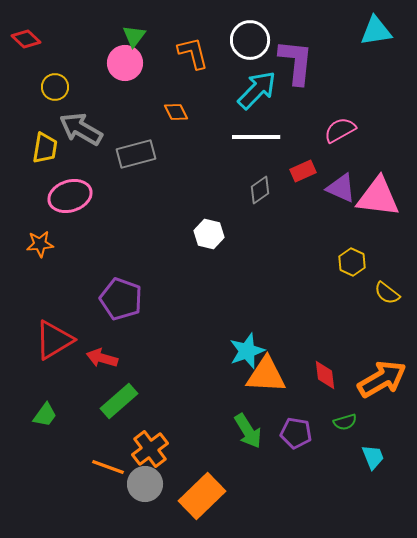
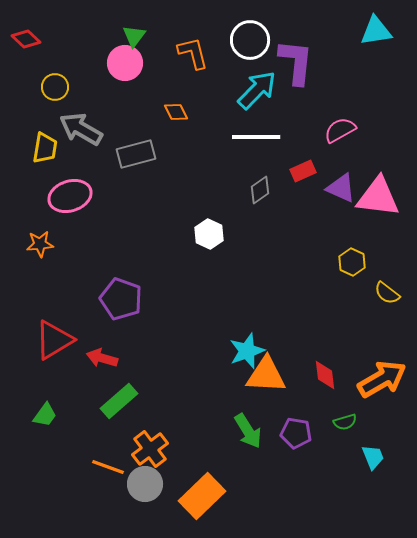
white hexagon at (209, 234): rotated 12 degrees clockwise
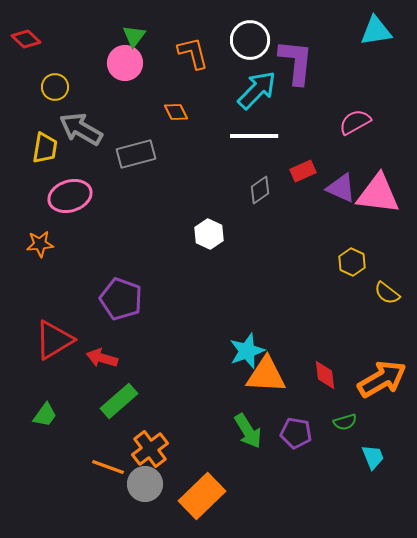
pink semicircle at (340, 130): moved 15 px right, 8 px up
white line at (256, 137): moved 2 px left, 1 px up
pink triangle at (378, 197): moved 3 px up
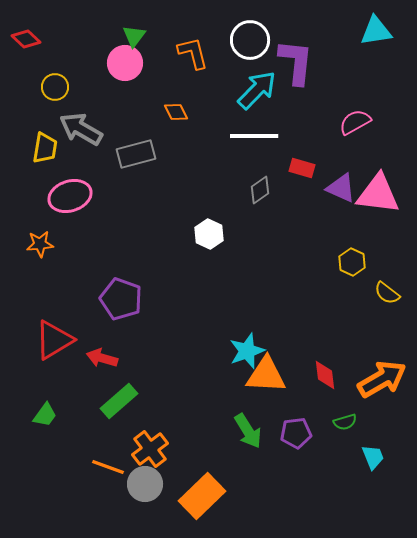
red rectangle at (303, 171): moved 1 px left, 3 px up; rotated 40 degrees clockwise
purple pentagon at (296, 433): rotated 16 degrees counterclockwise
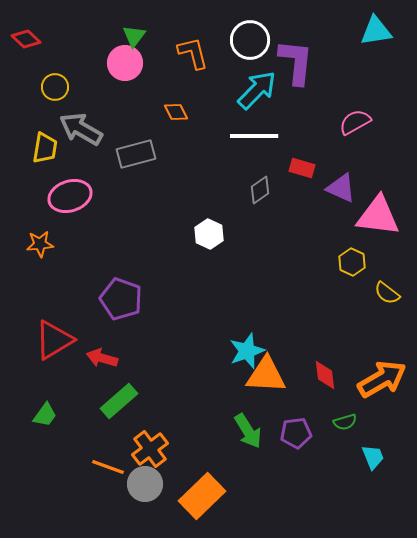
pink triangle at (378, 194): moved 22 px down
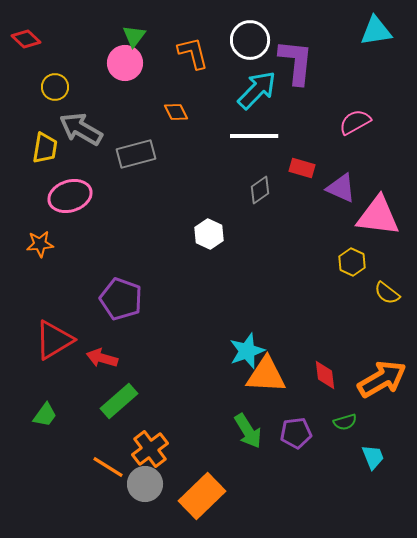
orange line at (108, 467): rotated 12 degrees clockwise
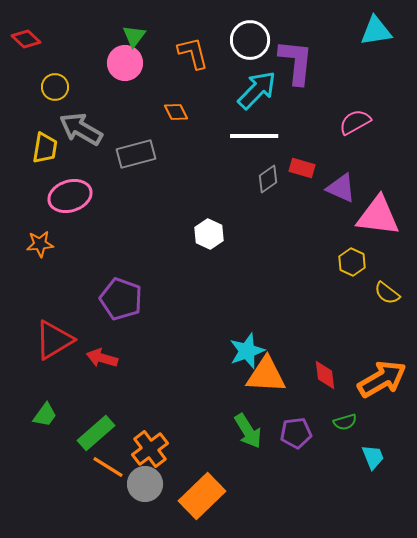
gray diamond at (260, 190): moved 8 px right, 11 px up
green rectangle at (119, 401): moved 23 px left, 32 px down
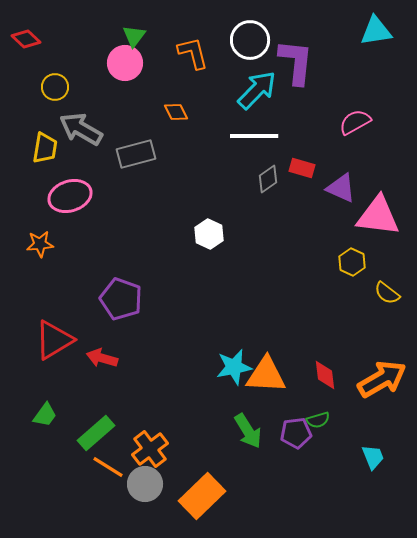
cyan star at (247, 351): moved 13 px left, 16 px down; rotated 9 degrees clockwise
green semicircle at (345, 422): moved 27 px left, 2 px up
